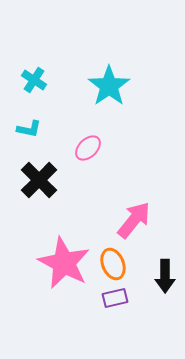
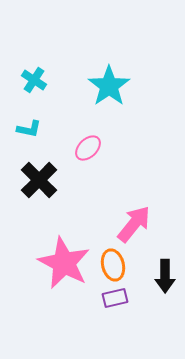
pink arrow: moved 4 px down
orange ellipse: moved 1 px down; rotated 8 degrees clockwise
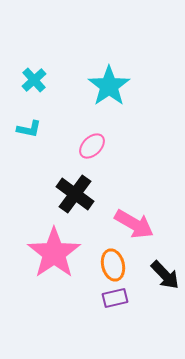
cyan cross: rotated 15 degrees clockwise
pink ellipse: moved 4 px right, 2 px up
black cross: moved 36 px right, 14 px down; rotated 9 degrees counterclockwise
pink arrow: rotated 81 degrees clockwise
pink star: moved 10 px left, 10 px up; rotated 10 degrees clockwise
black arrow: moved 1 px up; rotated 44 degrees counterclockwise
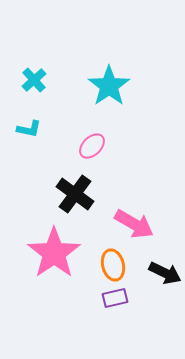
black arrow: moved 2 px up; rotated 20 degrees counterclockwise
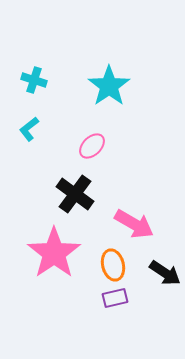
cyan cross: rotated 30 degrees counterclockwise
cyan L-shape: rotated 130 degrees clockwise
black arrow: rotated 8 degrees clockwise
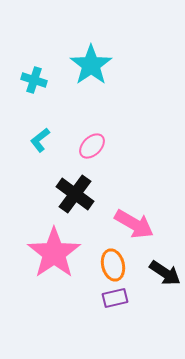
cyan star: moved 18 px left, 21 px up
cyan L-shape: moved 11 px right, 11 px down
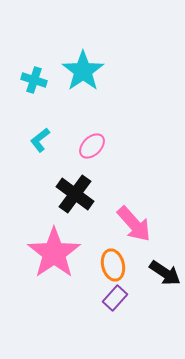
cyan star: moved 8 px left, 6 px down
pink arrow: rotated 18 degrees clockwise
purple rectangle: rotated 35 degrees counterclockwise
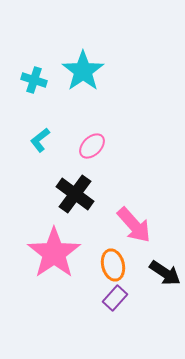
pink arrow: moved 1 px down
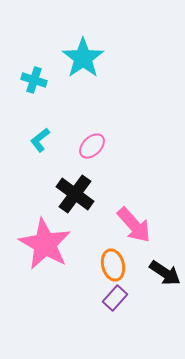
cyan star: moved 13 px up
pink star: moved 9 px left, 9 px up; rotated 8 degrees counterclockwise
